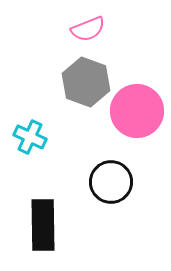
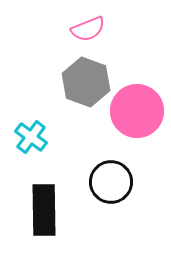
cyan cross: moved 1 px right; rotated 12 degrees clockwise
black rectangle: moved 1 px right, 15 px up
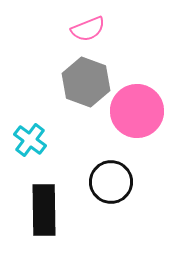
cyan cross: moved 1 px left, 3 px down
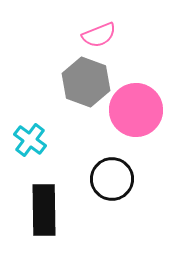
pink semicircle: moved 11 px right, 6 px down
pink circle: moved 1 px left, 1 px up
black circle: moved 1 px right, 3 px up
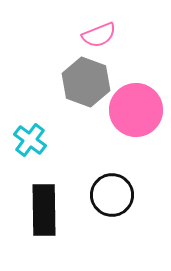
black circle: moved 16 px down
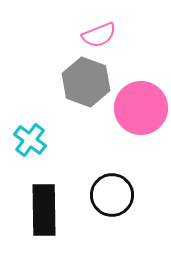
pink circle: moved 5 px right, 2 px up
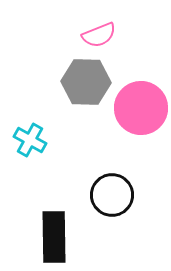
gray hexagon: rotated 18 degrees counterclockwise
cyan cross: rotated 8 degrees counterclockwise
black rectangle: moved 10 px right, 27 px down
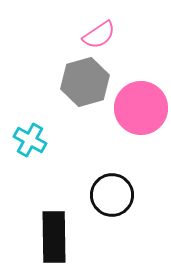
pink semicircle: rotated 12 degrees counterclockwise
gray hexagon: moved 1 px left; rotated 18 degrees counterclockwise
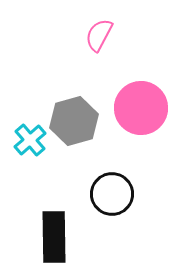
pink semicircle: rotated 152 degrees clockwise
gray hexagon: moved 11 px left, 39 px down
cyan cross: rotated 20 degrees clockwise
black circle: moved 1 px up
